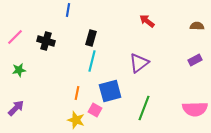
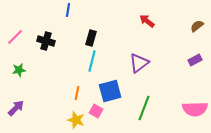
brown semicircle: rotated 40 degrees counterclockwise
pink square: moved 1 px right, 1 px down
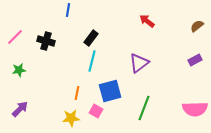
black rectangle: rotated 21 degrees clockwise
purple arrow: moved 4 px right, 1 px down
yellow star: moved 5 px left, 2 px up; rotated 24 degrees counterclockwise
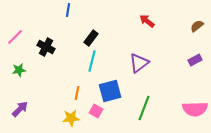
black cross: moved 6 px down; rotated 12 degrees clockwise
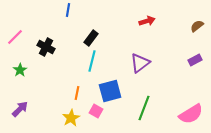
red arrow: rotated 126 degrees clockwise
purple triangle: moved 1 px right
green star: moved 1 px right; rotated 24 degrees counterclockwise
pink semicircle: moved 4 px left, 5 px down; rotated 30 degrees counterclockwise
yellow star: rotated 24 degrees counterclockwise
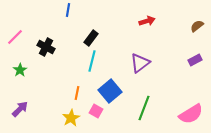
blue square: rotated 25 degrees counterclockwise
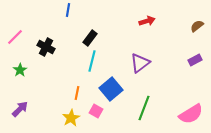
black rectangle: moved 1 px left
blue square: moved 1 px right, 2 px up
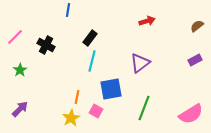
black cross: moved 2 px up
blue square: rotated 30 degrees clockwise
orange line: moved 4 px down
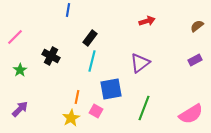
black cross: moved 5 px right, 11 px down
